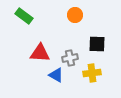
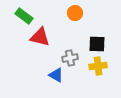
orange circle: moved 2 px up
red triangle: moved 16 px up; rotated 10 degrees clockwise
yellow cross: moved 6 px right, 7 px up
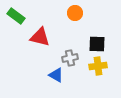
green rectangle: moved 8 px left
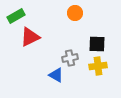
green rectangle: rotated 66 degrees counterclockwise
red triangle: moved 10 px left; rotated 40 degrees counterclockwise
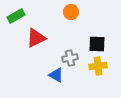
orange circle: moved 4 px left, 1 px up
red triangle: moved 6 px right, 1 px down
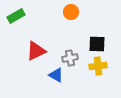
red triangle: moved 13 px down
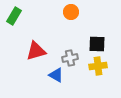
green rectangle: moved 2 px left; rotated 30 degrees counterclockwise
red triangle: rotated 10 degrees clockwise
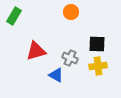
gray cross: rotated 35 degrees clockwise
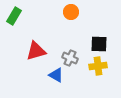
black square: moved 2 px right
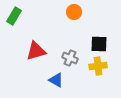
orange circle: moved 3 px right
blue triangle: moved 5 px down
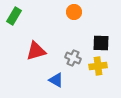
black square: moved 2 px right, 1 px up
gray cross: moved 3 px right
